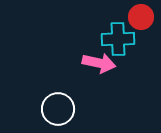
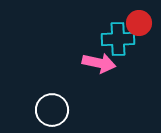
red circle: moved 2 px left, 6 px down
white circle: moved 6 px left, 1 px down
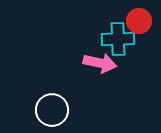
red circle: moved 2 px up
pink arrow: moved 1 px right
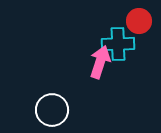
cyan cross: moved 5 px down
pink arrow: moved 1 px up; rotated 84 degrees counterclockwise
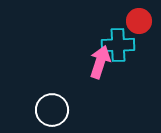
cyan cross: moved 1 px down
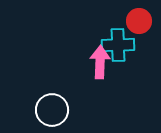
pink arrow: rotated 16 degrees counterclockwise
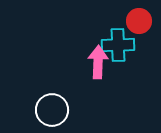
pink arrow: moved 2 px left
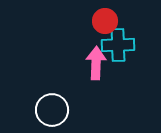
red circle: moved 34 px left
pink arrow: moved 2 px left, 1 px down
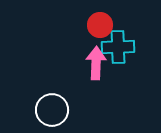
red circle: moved 5 px left, 4 px down
cyan cross: moved 2 px down
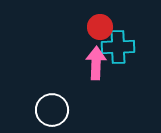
red circle: moved 2 px down
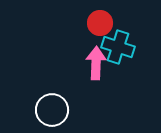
red circle: moved 4 px up
cyan cross: rotated 20 degrees clockwise
